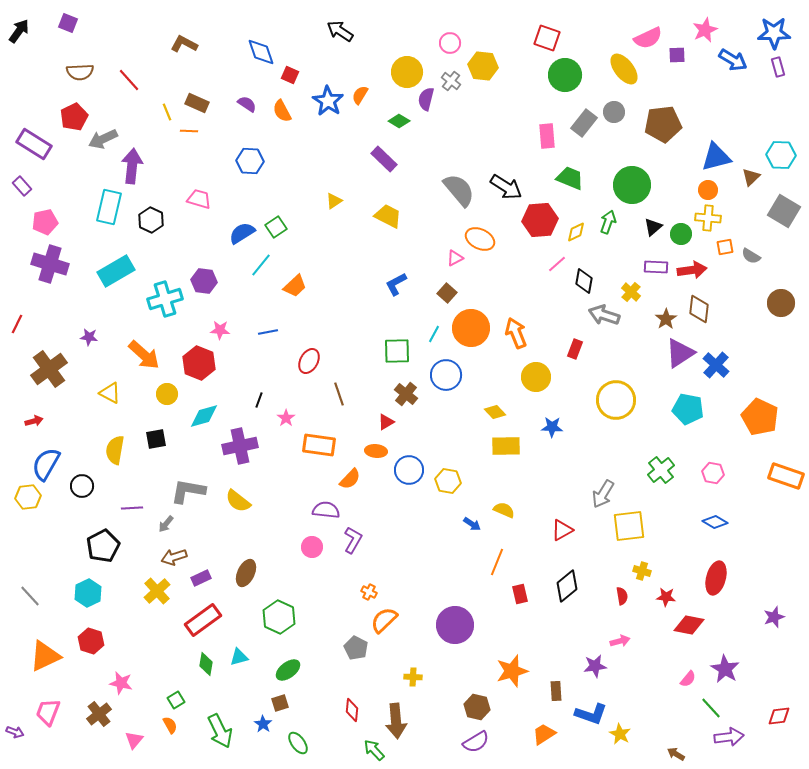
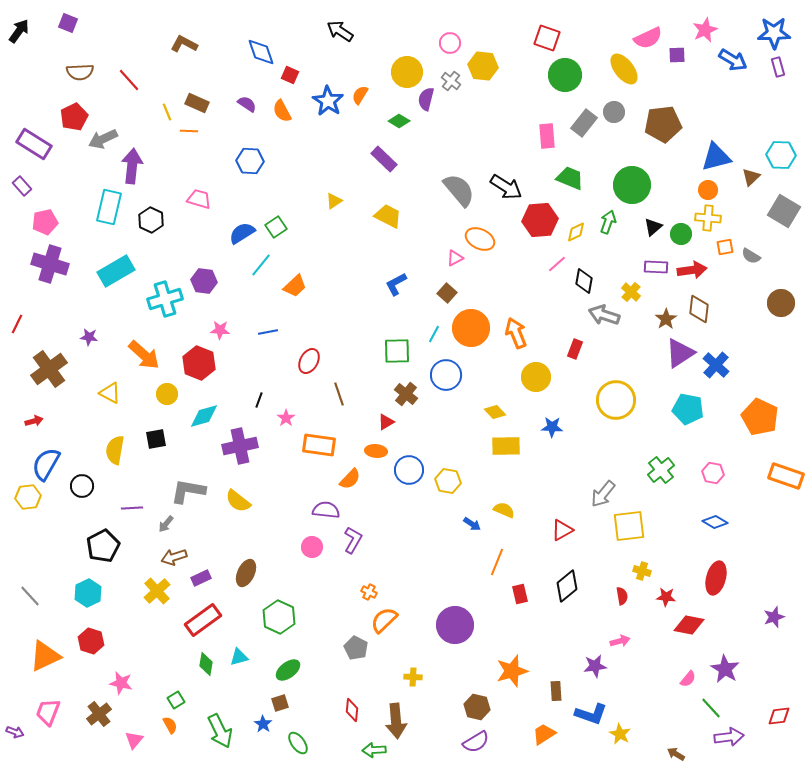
gray arrow at (603, 494): rotated 8 degrees clockwise
green arrow at (374, 750): rotated 50 degrees counterclockwise
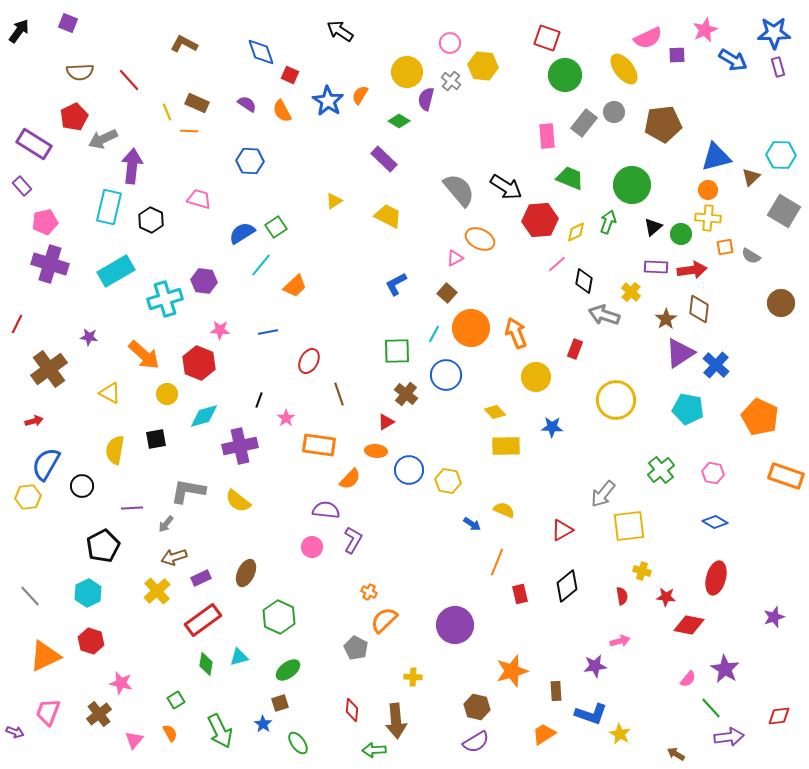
orange semicircle at (170, 725): moved 8 px down
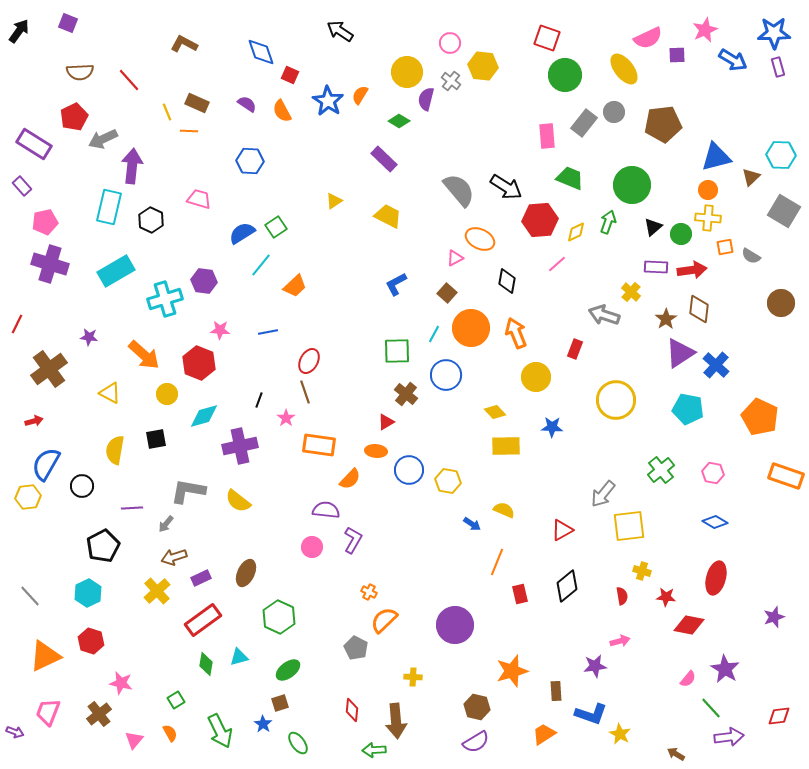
black diamond at (584, 281): moved 77 px left
brown line at (339, 394): moved 34 px left, 2 px up
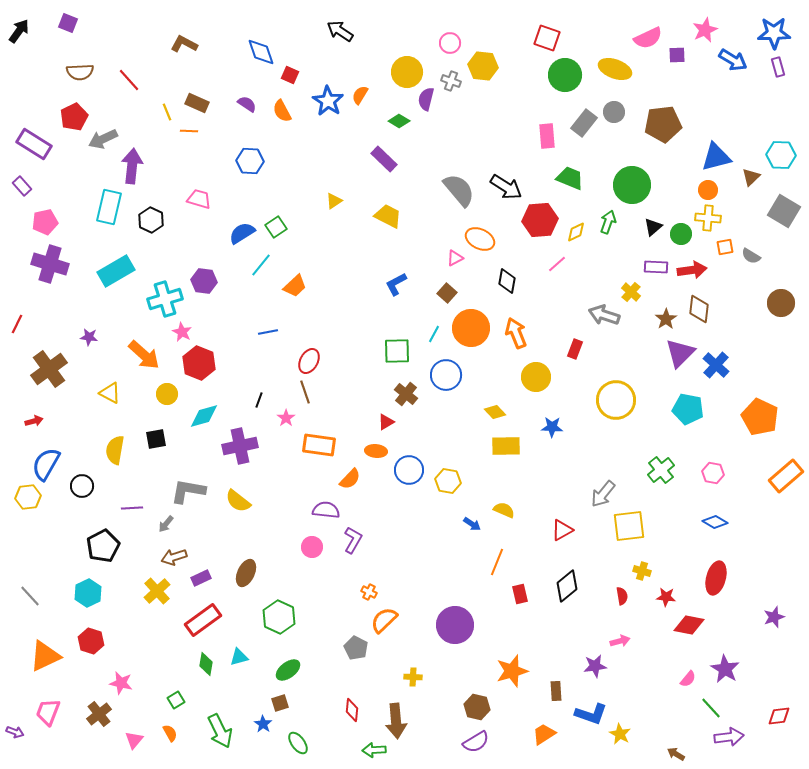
yellow ellipse at (624, 69): moved 9 px left; rotated 32 degrees counterclockwise
gray cross at (451, 81): rotated 18 degrees counterclockwise
pink star at (220, 330): moved 38 px left, 2 px down; rotated 24 degrees clockwise
purple triangle at (680, 353): rotated 12 degrees counterclockwise
orange rectangle at (786, 476): rotated 60 degrees counterclockwise
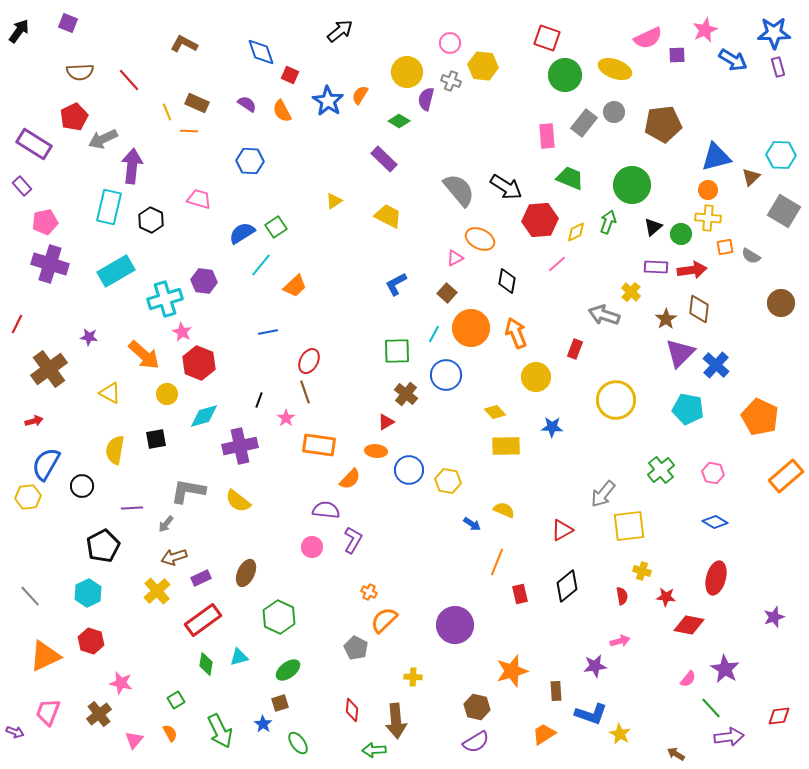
black arrow at (340, 31): rotated 108 degrees clockwise
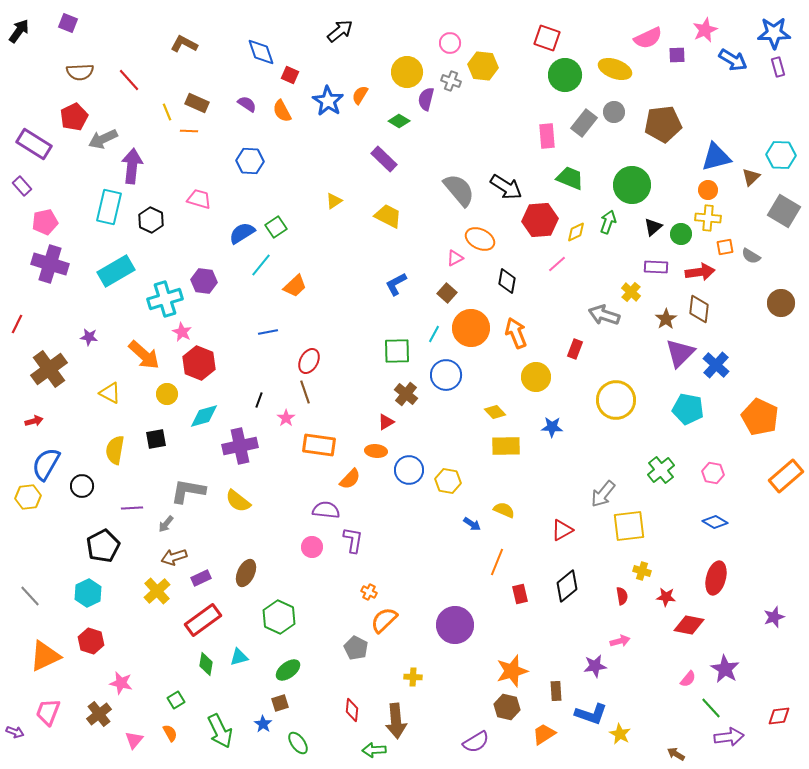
red arrow at (692, 270): moved 8 px right, 2 px down
purple L-shape at (353, 540): rotated 20 degrees counterclockwise
brown hexagon at (477, 707): moved 30 px right
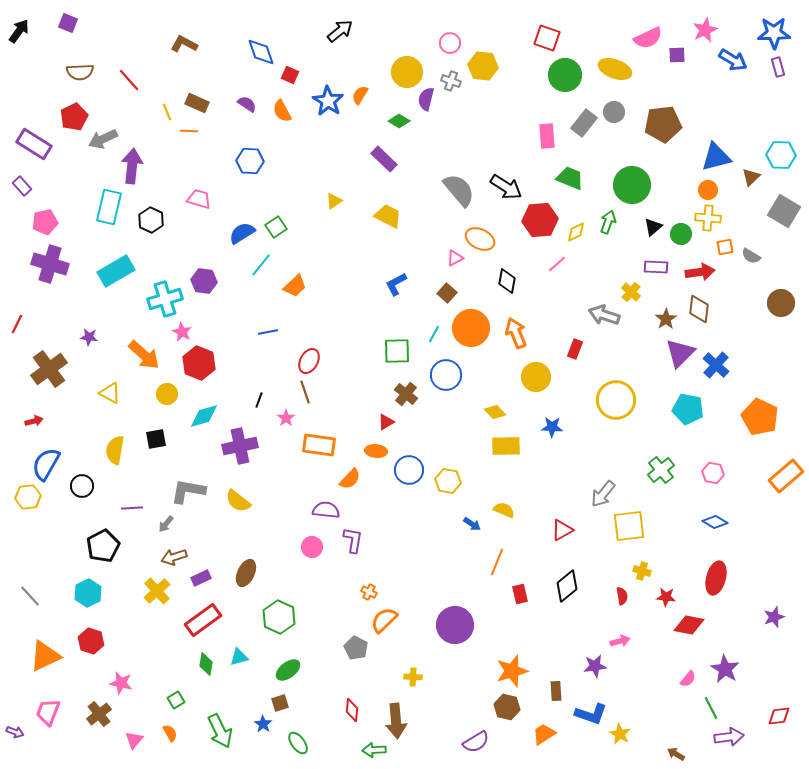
green line at (711, 708): rotated 15 degrees clockwise
